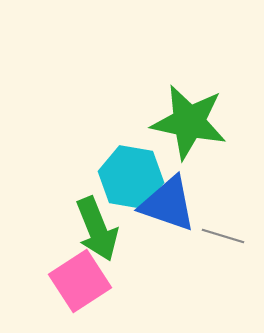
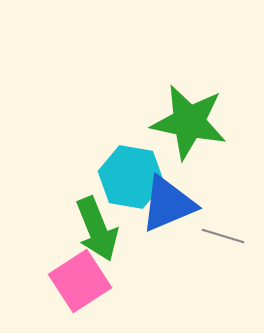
blue triangle: rotated 42 degrees counterclockwise
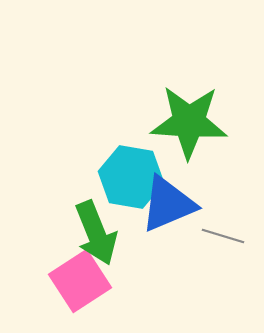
green star: rotated 8 degrees counterclockwise
green arrow: moved 1 px left, 4 px down
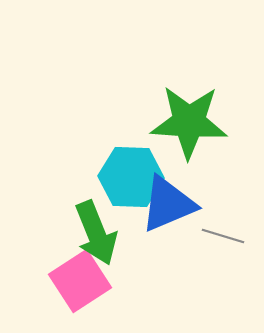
cyan hexagon: rotated 8 degrees counterclockwise
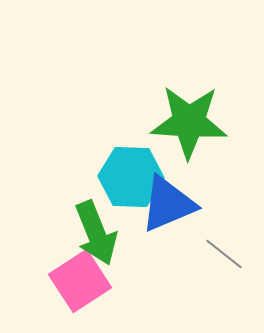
gray line: moved 1 px right, 18 px down; rotated 21 degrees clockwise
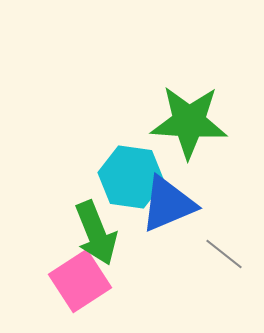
cyan hexagon: rotated 6 degrees clockwise
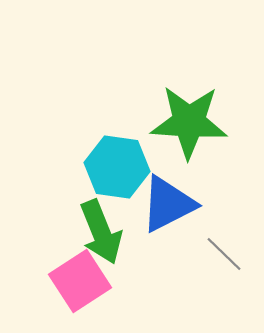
cyan hexagon: moved 14 px left, 10 px up
blue triangle: rotated 4 degrees counterclockwise
green arrow: moved 5 px right, 1 px up
gray line: rotated 6 degrees clockwise
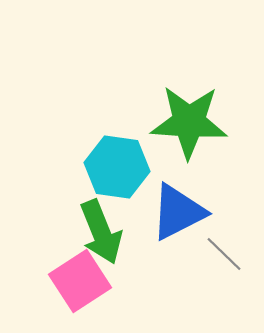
blue triangle: moved 10 px right, 8 px down
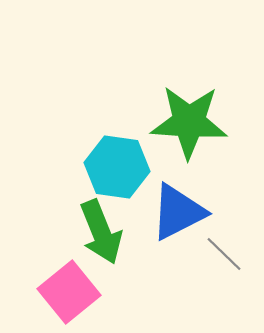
pink square: moved 11 px left, 11 px down; rotated 6 degrees counterclockwise
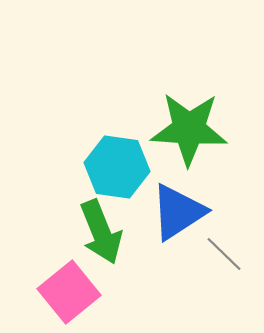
green star: moved 7 px down
blue triangle: rotated 6 degrees counterclockwise
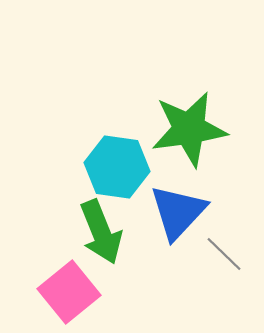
green star: rotated 12 degrees counterclockwise
blue triangle: rotated 14 degrees counterclockwise
